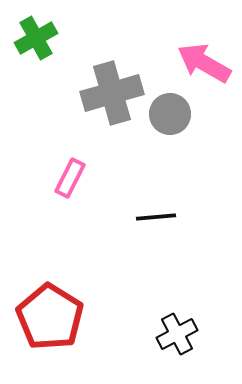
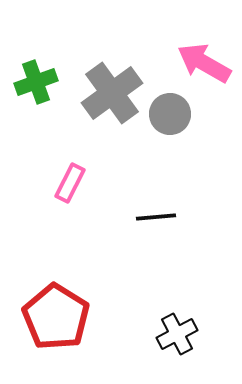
green cross: moved 44 px down; rotated 9 degrees clockwise
gray cross: rotated 20 degrees counterclockwise
pink rectangle: moved 5 px down
red pentagon: moved 6 px right
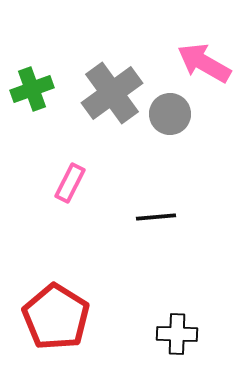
green cross: moved 4 px left, 7 px down
black cross: rotated 30 degrees clockwise
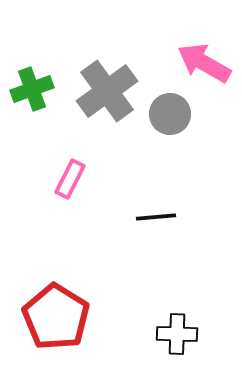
gray cross: moved 5 px left, 2 px up
pink rectangle: moved 4 px up
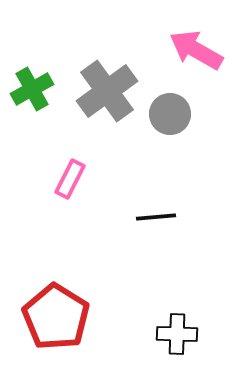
pink arrow: moved 8 px left, 13 px up
green cross: rotated 9 degrees counterclockwise
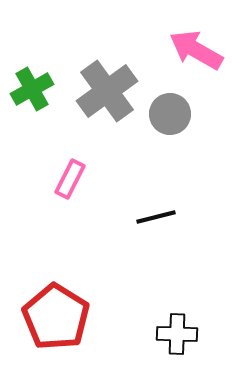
black line: rotated 9 degrees counterclockwise
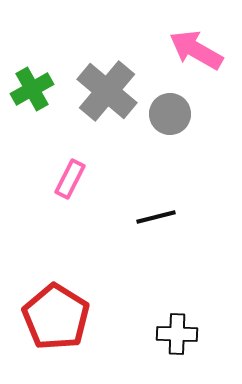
gray cross: rotated 14 degrees counterclockwise
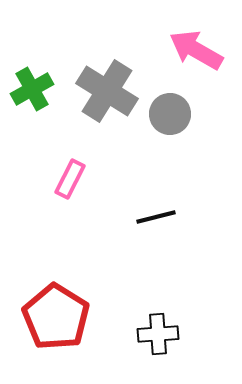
gray cross: rotated 8 degrees counterclockwise
black cross: moved 19 px left; rotated 6 degrees counterclockwise
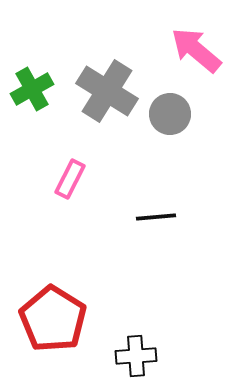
pink arrow: rotated 10 degrees clockwise
black line: rotated 9 degrees clockwise
red pentagon: moved 3 px left, 2 px down
black cross: moved 22 px left, 22 px down
